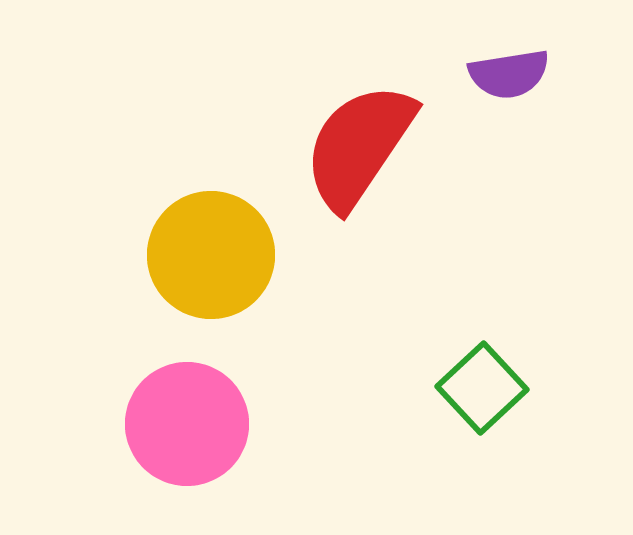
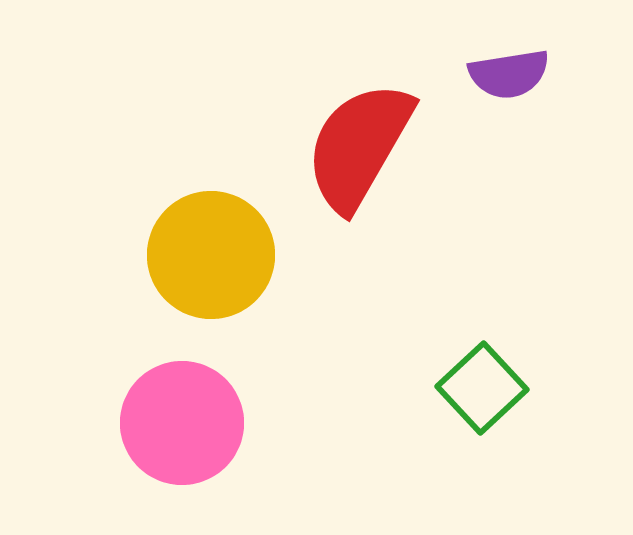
red semicircle: rotated 4 degrees counterclockwise
pink circle: moved 5 px left, 1 px up
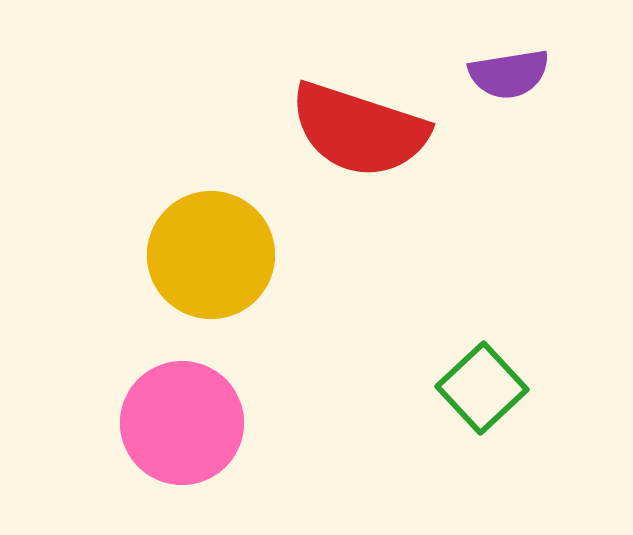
red semicircle: moved 16 px up; rotated 102 degrees counterclockwise
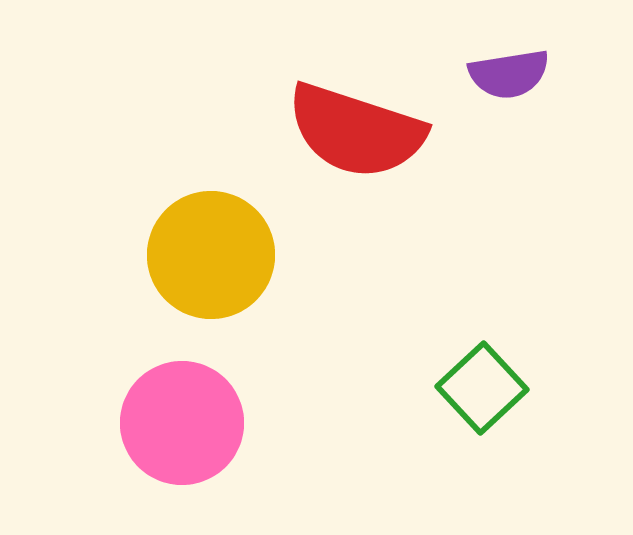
red semicircle: moved 3 px left, 1 px down
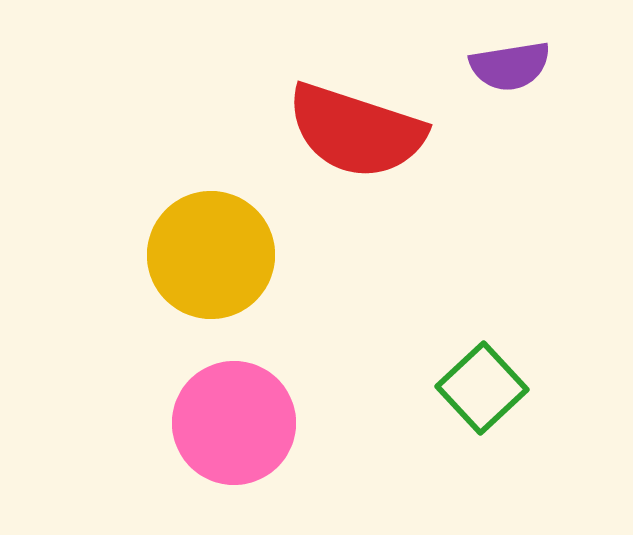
purple semicircle: moved 1 px right, 8 px up
pink circle: moved 52 px right
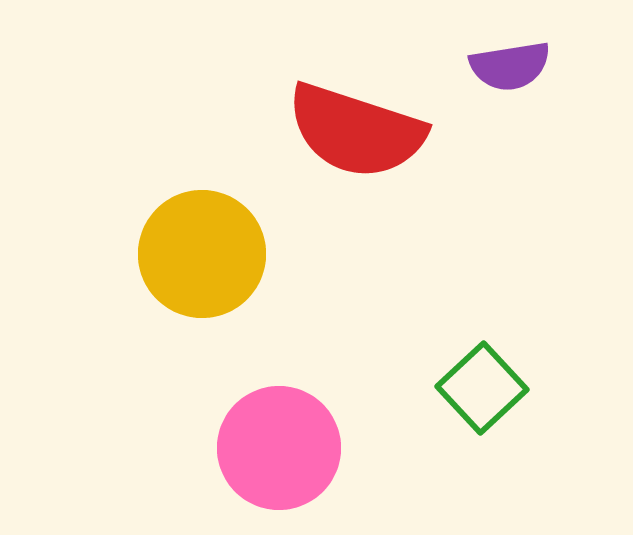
yellow circle: moved 9 px left, 1 px up
pink circle: moved 45 px right, 25 px down
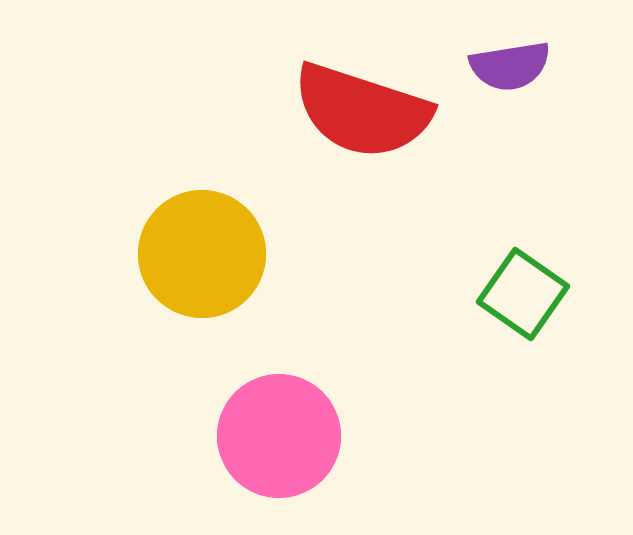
red semicircle: moved 6 px right, 20 px up
green square: moved 41 px right, 94 px up; rotated 12 degrees counterclockwise
pink circle: moved 12 px up
